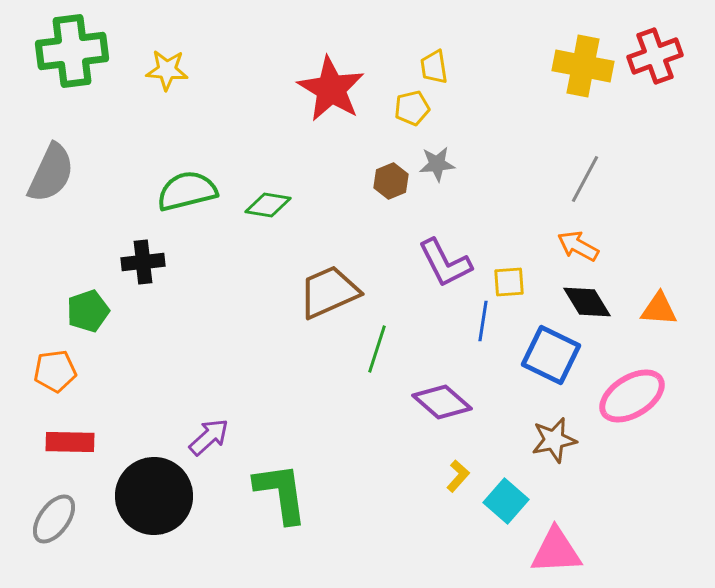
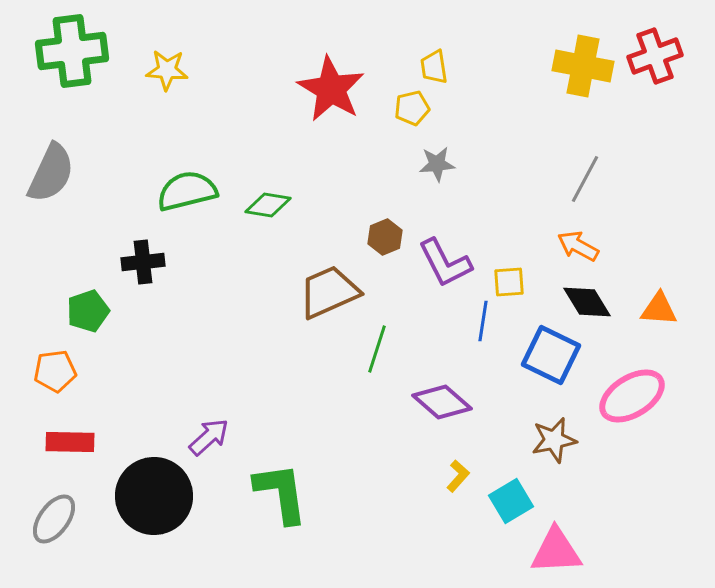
brown hexagon: moved 6 px left, 56 px down
cyan square: moved 5 px right; rotated 18 degrees clockwise
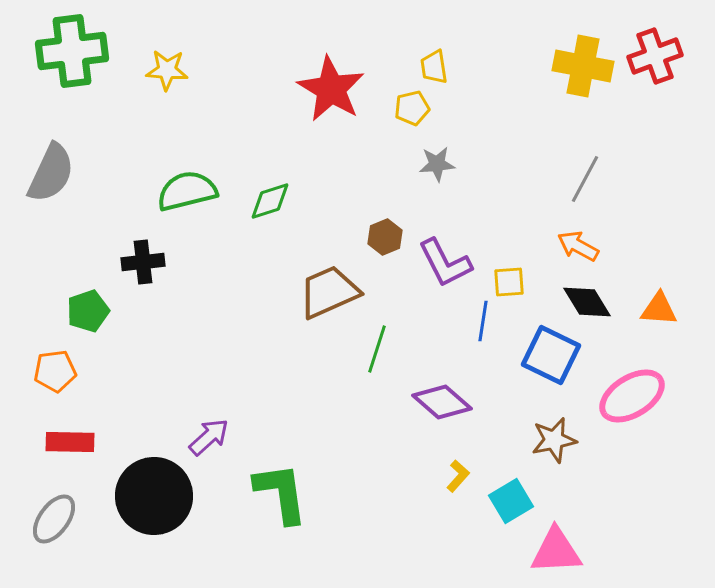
green diamond: moved 2 px right, 4 px up; rotated 27 degrees counterclockwise
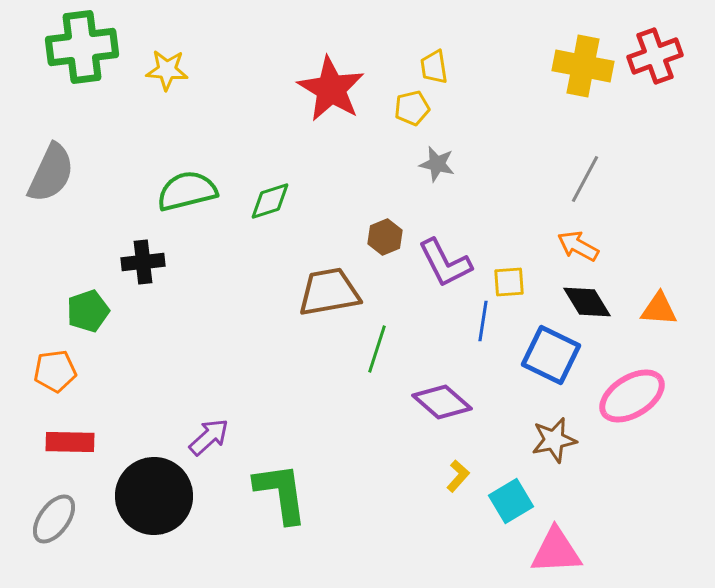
green cross: moved 10 px right, 4 px up
gray star: rotated 18 degrees clockwise
brown trapezoid: rotated 14 degrees clockwise
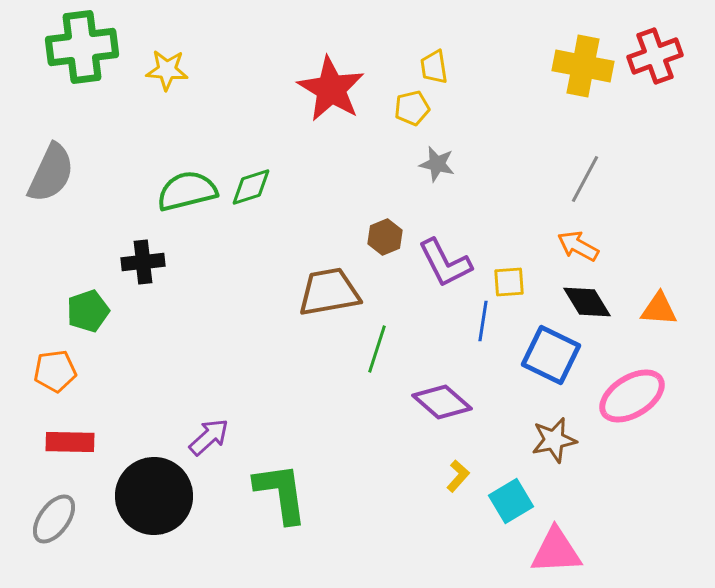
green diamond: moved 19 px left, 14 px up
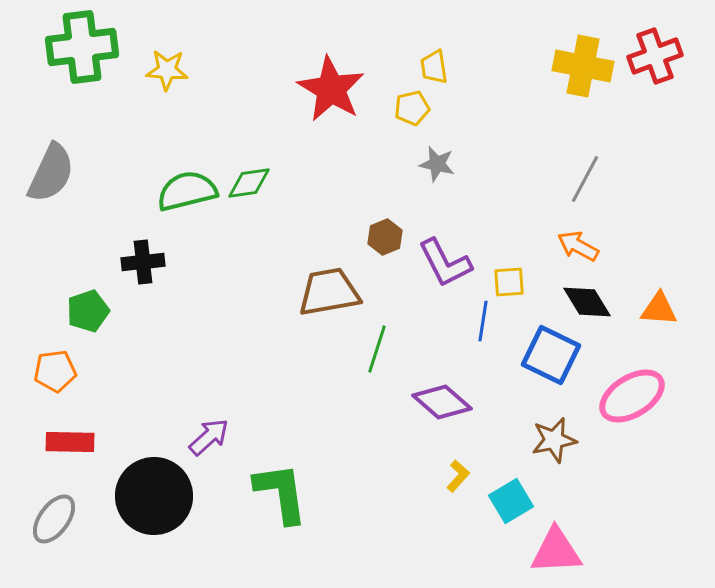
green diamond: moved 2 px left, 4 px up; rotated 9 degrees clockwise
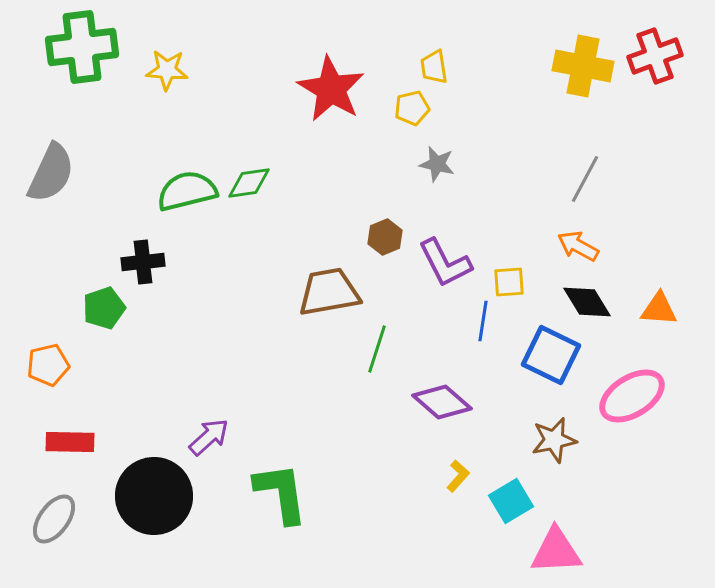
green pentagon: moved 16 px right, 3 px up
orange pentagon: moved 7 px left, 6 px up; rotated 6 degrees counterclockwise
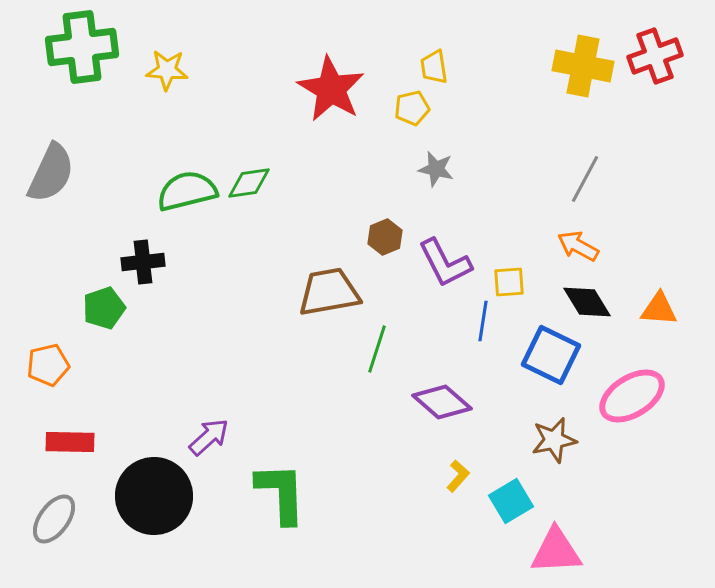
gray star: moved 1 px left, 5 px down
green L-shape: rotated 6 degrees clockwise
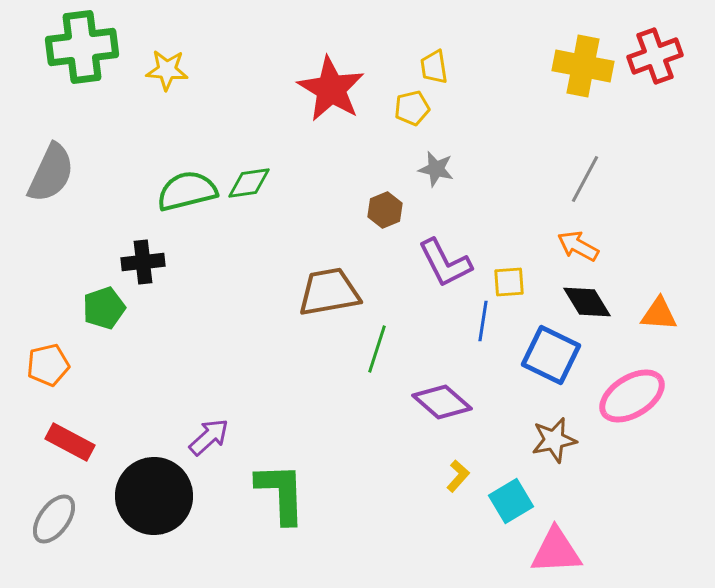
brown hexagon: moved 27 px up
orange triangle: moved 5 px down
red rectangle: rotated 27 degrees clockwise
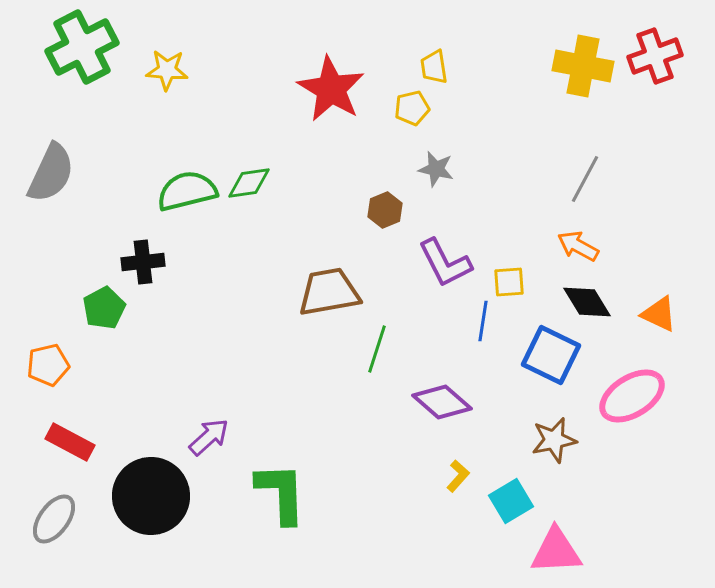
green cross: rotated 20 degrees counterclockwise
green pentagon: rotated 9 degrees counterclockwise
orange triangle: rotated 21 degrees clockwise
black circle: moved 3 px left
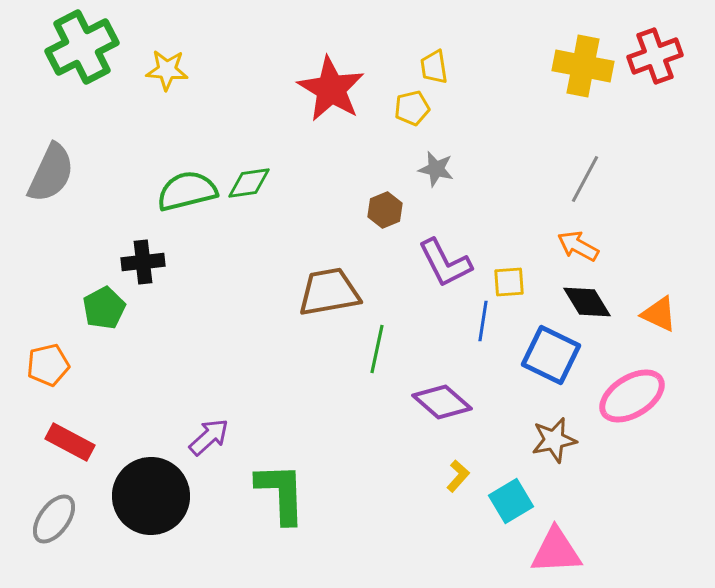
green line: rotated 6 degrees counterclockwise
